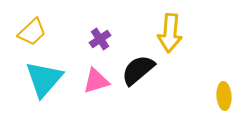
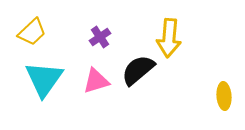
yellow arrow: moved 1 px left, 5 px down
purple cross: moved 2 px up
cyan triangle: rotated 6 degrees counterclockwise
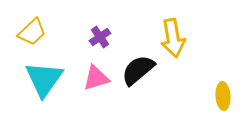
yellow arrow: moved 4 px right; rotated 15 degrees counterclockwise
pink triangle: moved 3 px up
yellow ellipse: moved 1 px left
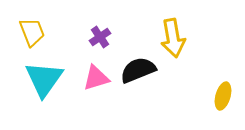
yellow trapezoid: rotated 68 degrees counterclockwise
black semicircle: rotated 18 degrees clockwise
yellow ellipse: rotated 20 degrees clockwise
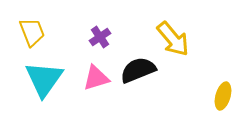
yellow arrow: moved 1 px down; rotated 30 degrees counterclockwise
